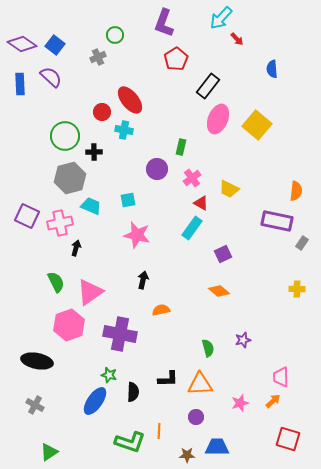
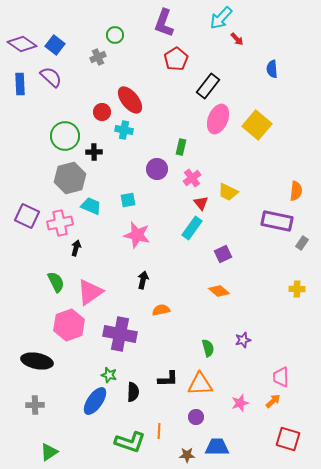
yellow trapezoid at (229, 189): moved 1 px left, 3 px down
red triangle at (201, 203): rotated 21 degrees clockwise
gray cross at (35, 405): rotated 30 degrees counterclockwise
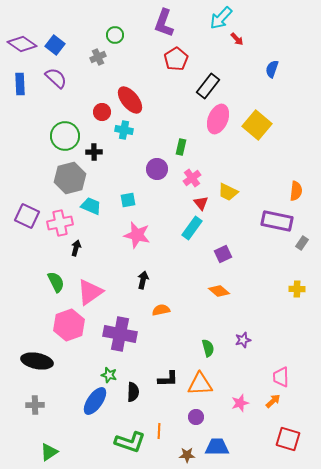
blue semicircle at (272, 69): rotated 24 degrees clockwise
purple semicircle at (51, 77): moved 5 px right, 1 px down
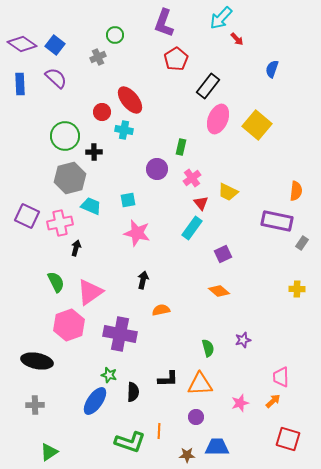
pink star at (137, 235): moved 2 px up
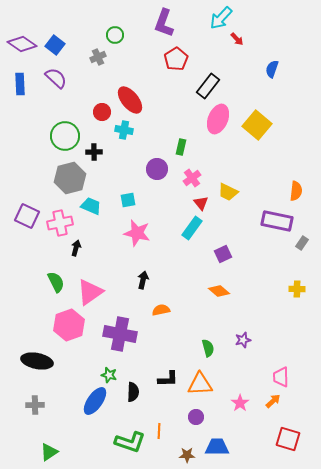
pink star at (240, 403): rotated 18 degrees counterclockwise
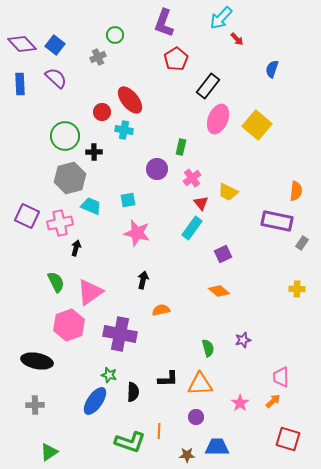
purple diamond at (22, 44): rotated 12 degrees clockwise
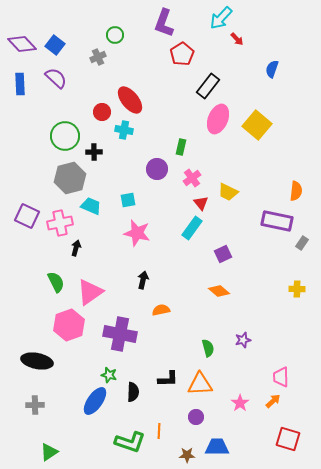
red pentagon at (176, 59): moved 6 px right, 5 px up
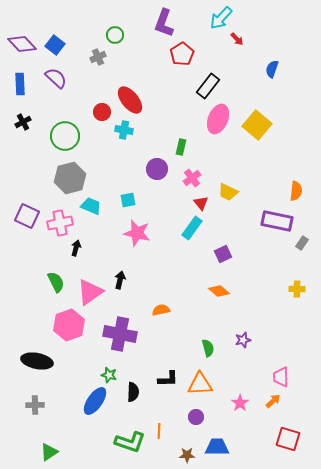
black cross at (94, 152): moved 71 px left, 30 px up; rotated 28 degrees counterclockwise
black arrow at (143, 280): moved 23 px left
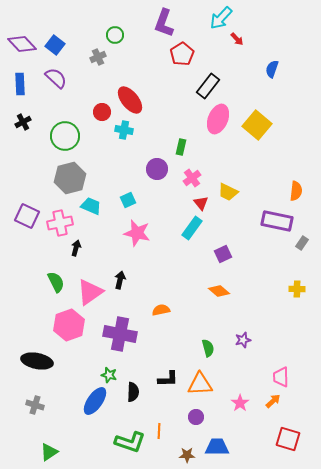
cyan square at (128, 200): rotated 14 degrees counterclockwise
gray cross at (35, 405): rotated 18 degrees clockwise
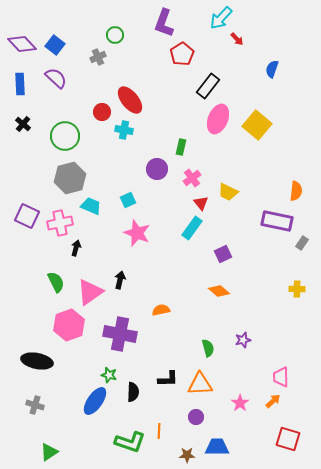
black cross at (23, 122): moved 2 px down; rotated 21 degrees counterclockwise
pink star at (137, 233): rotated 8 degrees clockwise
